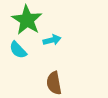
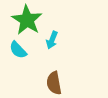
cyan arrow: rotated 126 degrees clockwise
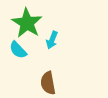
green star: moved 3 px down
brown semicircle: moved 6 px left
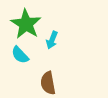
green star: moved 1 px left, 1 px down
cyan semicircle: moved 2 px right, 5 px down
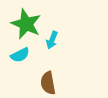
green star: rotated 8 degrees counterclockwise
cyan semicircle: rotated 72 degrees counterclockwise
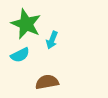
brown semicircle: moved 1 px left, 1 px up; rotated 90 degrees clockwise
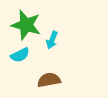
green star: moved 1 px down; rotated 8 degrees counterclockwise
brown semicircle: moved 2 px right, 2 px up
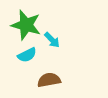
cyan arrow: rotated 66 degrees counterclockwise
cyan semicircle: moved 7 px right
